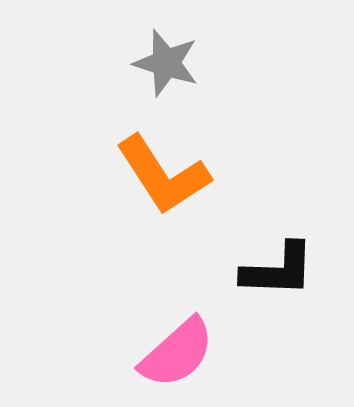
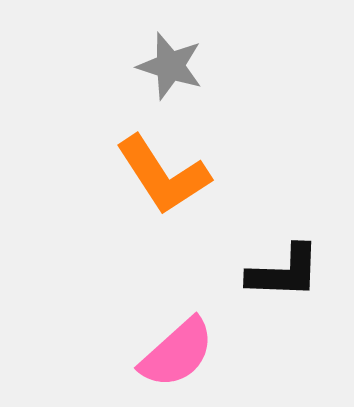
gray star: moved 4 px right, 3 px down
black L-shape: moved 6 px right, 2 px down
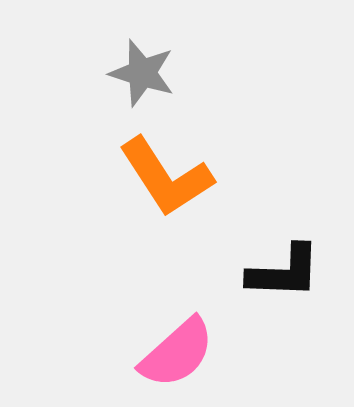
gray star: moved 28 px left, 7 px down
orange L-shape: moved 3 px right, 2 px down
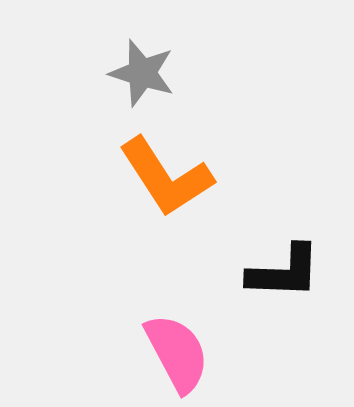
pink semicircle: rotated 76 degrees counterclockwise
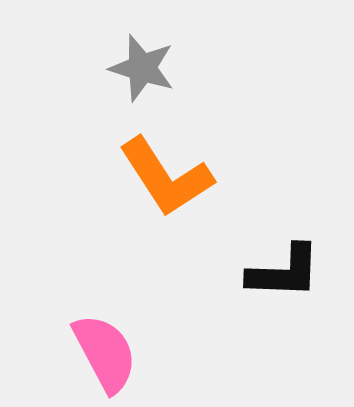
gray star: moved 5 px up
pink semicircle: moved 72 px left
